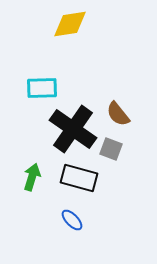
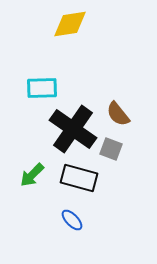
green arrow: moved 2 px up; rotated 152 degrees counterclockwise
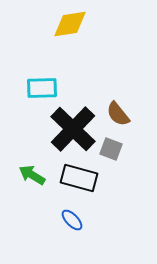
black cross: rotated 9 degrees clockwise
green arrow: rotated 76 degrees clockwise
